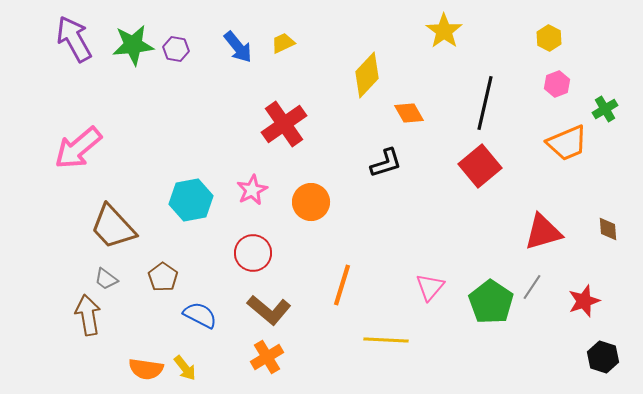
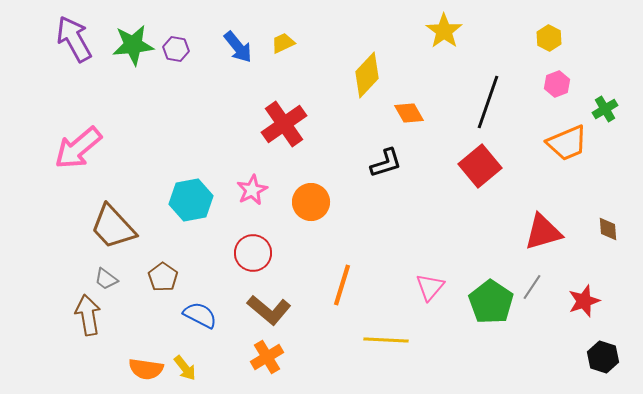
black line: moved 3 px right, 1 px up; rotated 6 degrees clockwise
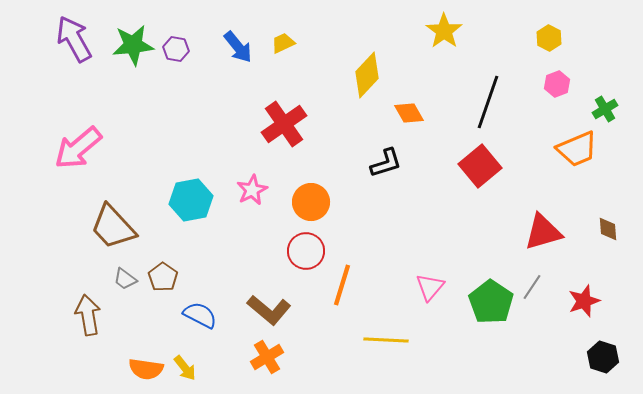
orange trapezoid: moved 10 px right, 6 px down
red circle: moved 53 px right, 2 px up
gray trapezoid: moved 19 px right
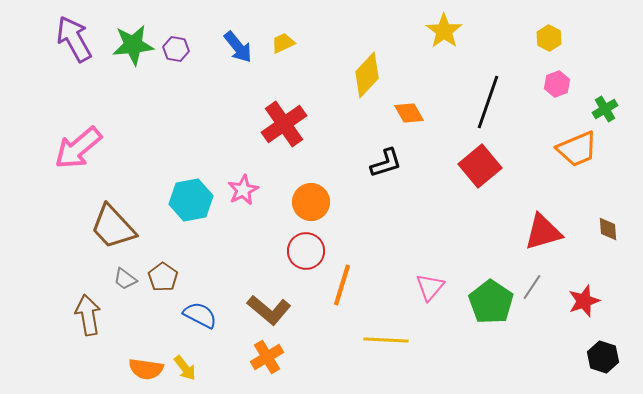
pink star: moved 9 px left
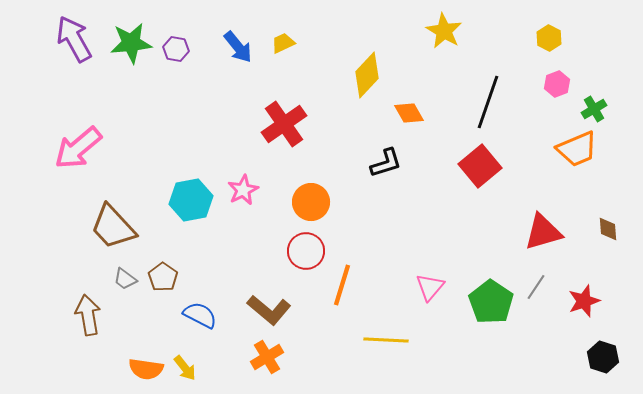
yellow star: rotated 6 degrees counterclockwise
green star: moved 2 px left, 2 px up
green cross: moved 11 px left
gray line: moved 4 px right
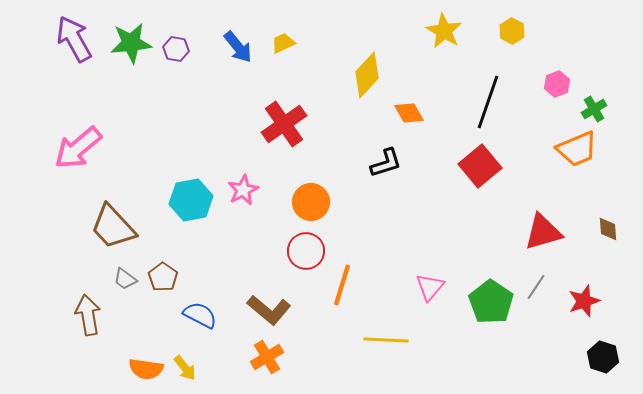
yellow hexagon: moved 37 px left, 7 px up
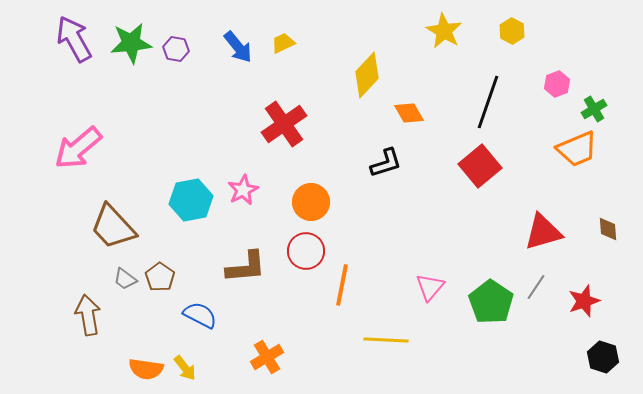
brown pentagon: moved 3 px left
orange line: rotated 6 degrees counterclockwise
brown L-shape: moved 23 px left, 43 px up; rotated 45 degrees counterclockwise
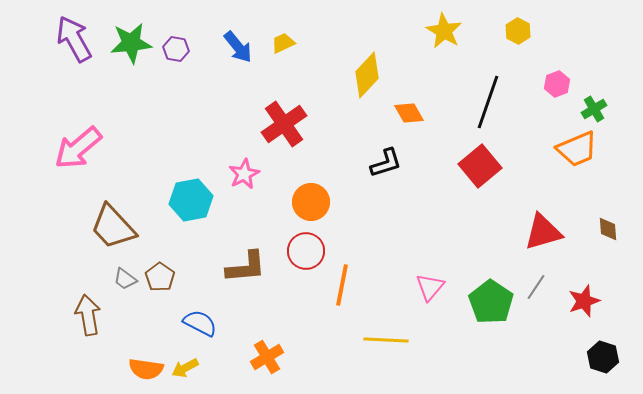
yellow hexagon: moved 6 px right
pink star: moved 1 px right, 16 px up
blue semicircle: moved 8 px down
yellow arrow: rotated 100 degrees clockwise
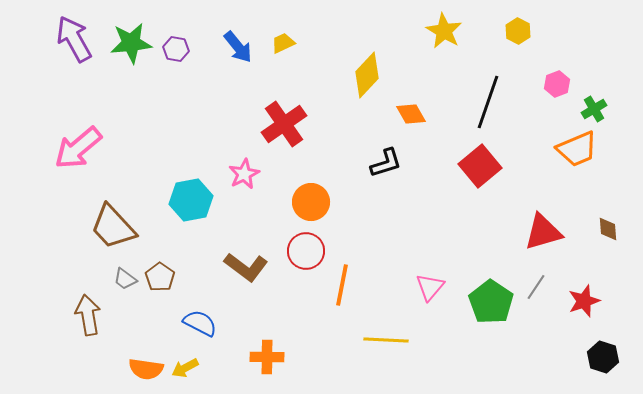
orange diamond: moved 2 px right, 1 px down
brown L-shape: rotated 42 degrees clockwise
orange cross: rotated 32 degrees clockwise
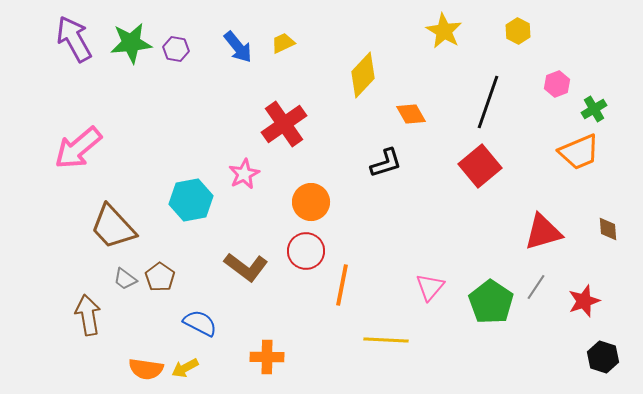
yellow diamond: moved 4 px left
orange trapezoid: moved 2 px right, 3 px down
